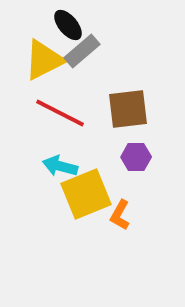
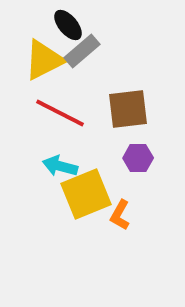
purple hexagon: moved 2 px right, 1 px down
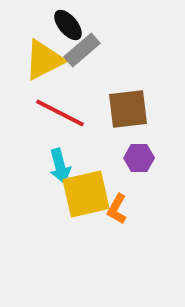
gray rectangle: moved 1 px up
purple hexagon: moved 1 px right
cyan arrow: rotated 120 degrees counterclockwise
yellow square: rotated 9 degrees clockwise
orange L-shape: moved 3 px left, 6 px up
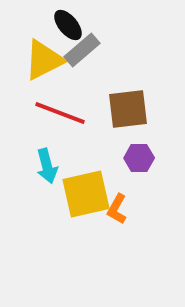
red line: rotated 6 degrees counterclockwise
cyan arrow: moved 13 px left
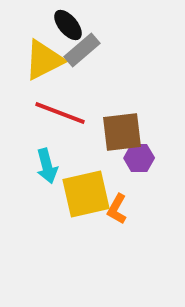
brown square: moved 6 px left, 23 px down
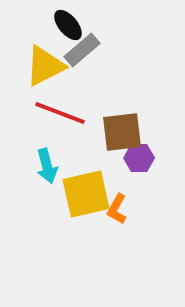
yellow triangle: moved 1 px right, 6 px down
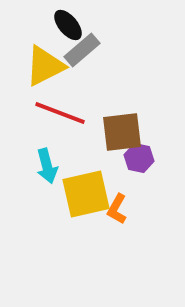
purple hexagon: rotated 12 degrees clockwise
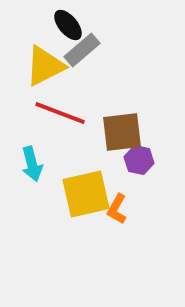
purple hexagon: moved 2 px down
cyan arrow: moved 15 px left, 2 px up
